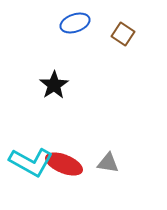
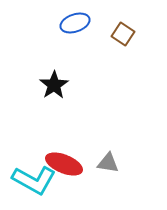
cyan L-shape: moved 3 px right, 18 px down
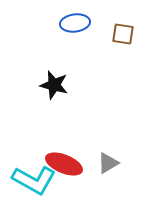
blue ellipse: rotated 12 degrees clockwise
brown square: rotated 25 degrees counterclockwise
black star: rotated 24 degrees counterclockwise
gray triangle: rotated 40 degrees counterclockwise
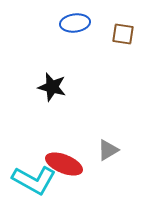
black star: moved 2 px left, 2 px down
gray triangle: moved 13 px up
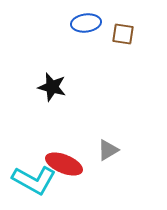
blue ellipse: moved 11 px right
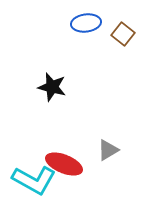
brown square: rotated 30 degrees clockwise
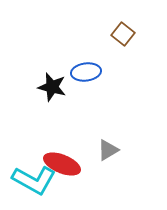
blue ellipse: moved 49 px down
red ellipse: moved 2 px left
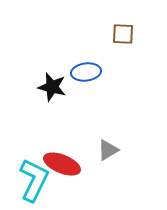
brown square: rotated 35 degrees counterclockwise
cyan L-shape: rotated 93 degrees counterclockwise
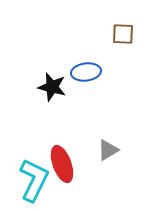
red ellipse: rotated 48 degrees clockwise
